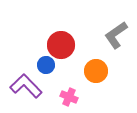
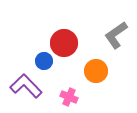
red circle: moved 3 px right, 2 px up
blue circle: moved 2 px left, 4 px up
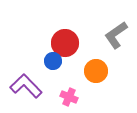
red circle: moved 1 px right
blue circle: moved 9 px right
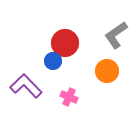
orange circle: moved 11 px right
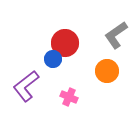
blue circle: moved 2 px up
purple L-shape: rotated 84 degrees counterclockwise
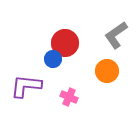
purple L-shape: rotated 44 degrees clockwise
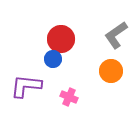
red circle: moved 4 px left, 4 px up
orange circle: moved 4 px right
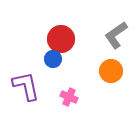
purple L-shape: rotated 72 degrees clockwise
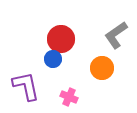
orange circle: moved 9 px left, 3 px up
